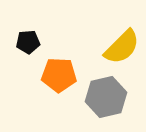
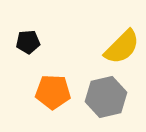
orange pentagon: moved 6 px left, 17 px down
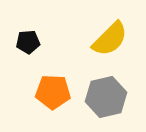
yellow semicircle: moved 12 px left, 8 px up
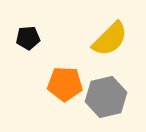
black pentagon: moved 4 px up
orange pentagon: moved 12 px right, 8 px up
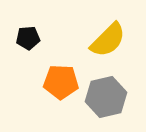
yellow semicircle: moved 2 px left, 1 px down
orange pentagon: moved 4 px left, 2 px up
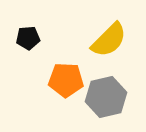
yellow semicircle: moved 1 px right
orange pentagon: moved 5 px right, 2 px up
